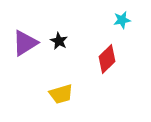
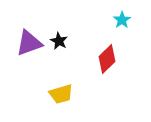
cyan star: rotated 24 degrees counterclockwise
purple triangle: moved 4 px right; rotated 12 degrees clockwise
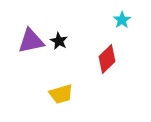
purple triangle: moved 2 px right, 2 px up; rotated 8 degrees clockwise
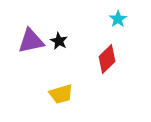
cyan star: moved 4 px left, 1 px up
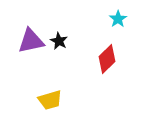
yellow trapezoid: moved 11 px left, 6 px down
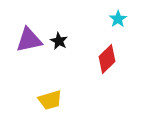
purple triangle: moved 2 px left, 1 px up
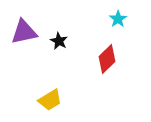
purple triangle: moved 5 px left, 8 px up
yellow trapezoid: rotated 15 degrees counterclockwise
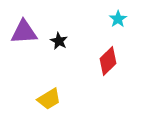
purple triangle: rotated 8 degrees clockwise
red diamond: moved 1 px right, 2 px down
yellow trapezoid: moved 1 px left, 1 px up
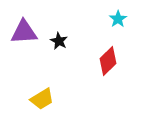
yellow trapezoid: moved 7 px left
